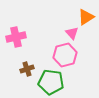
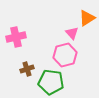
orange triangle: moved 1 px right, 1 px down
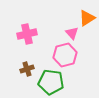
pink cross: moved 11 px right, 3 px up
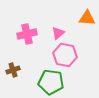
orange triangle: rotated 36 degrees clockwise
pink triangle: moved 14 px left; rotated 32 degrees clockwise
pink hexagon: rotated 25 degrees clockwise
brown cross: moved 14 px left, 1 px down
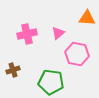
pink hexagon: moved 12 px right, 1 px up
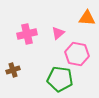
green pentagon: moved 9 px right, 3 px up
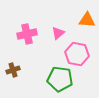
orange triangle: moved 2 px down
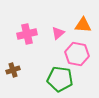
orange triangle: moved 4 px left, 5 px down
